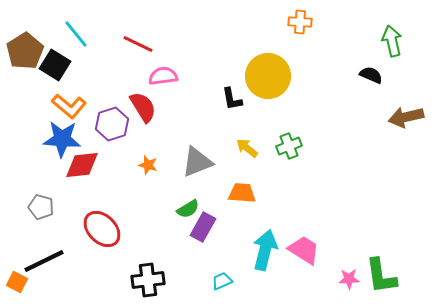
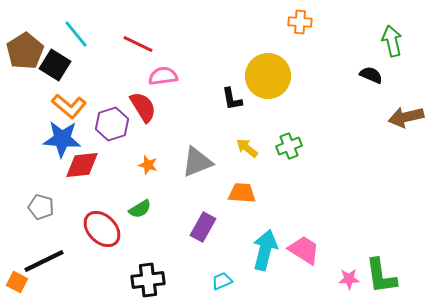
green semicircle: moved 48 px left
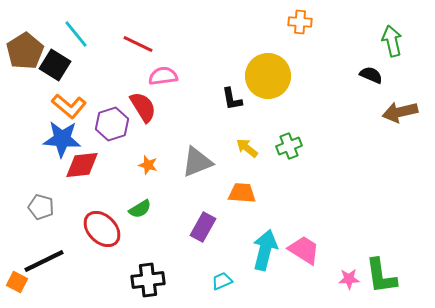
brown arrow: moved 6 px left, 5 px up
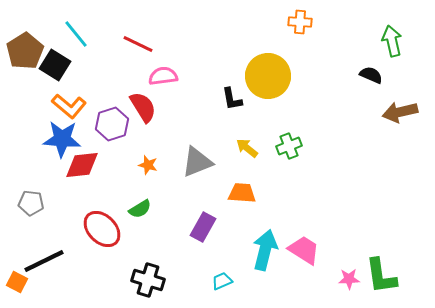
gray pentagon: moved 10 px left, 4 px up; rotated 10 degrees counterclockwise
black cross: rotated 24 degrees clockwise
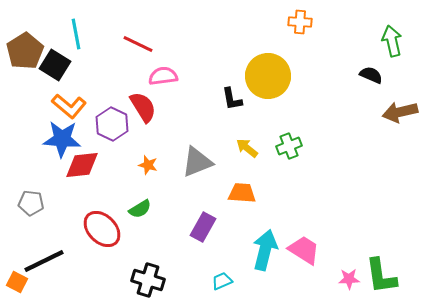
cyan line: rotated 28 degrees clockwise
purple hexagon: rotated 16 degrees counterclockwise
